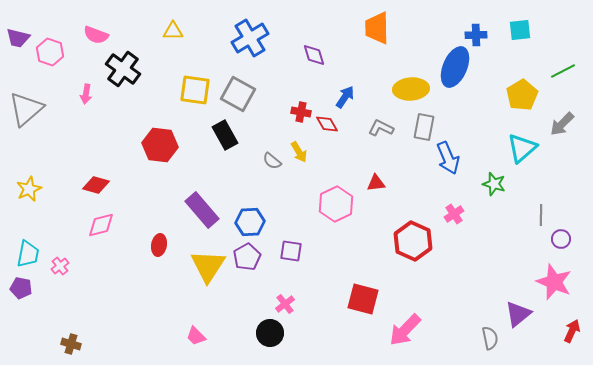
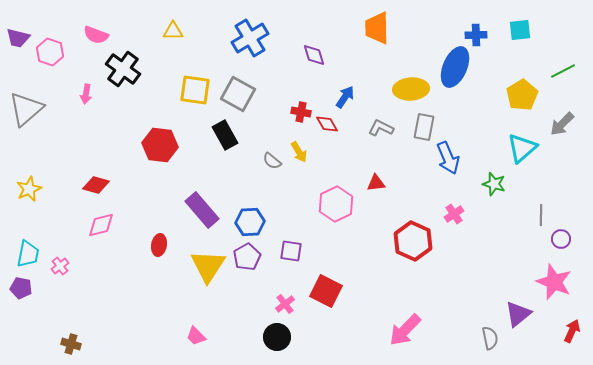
red square at (363, 299): moved 37 px left, 8 px up; rotated 12 degrees clockwise
black circle at (270, 333): moved 7 px right, 4 px down
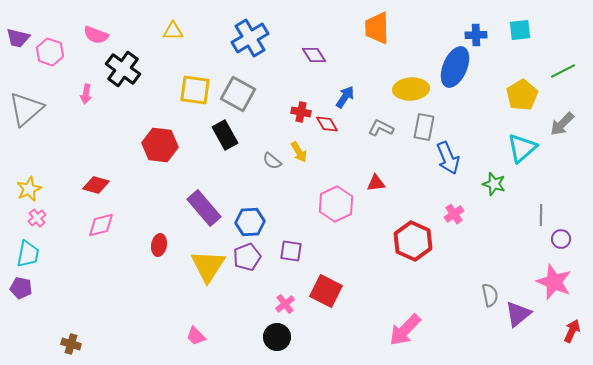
purple diamond at (314, 55): rotated 15 degrees counterclockwise
purple rectangle at (202, 210): moved 2 px right, 2 px up
purple pentagon at (247, 257): rotated 8 degrees clockwise
pink cross at (60, 266): moved 23 px left, 48 px up
gray semicircle at (490, 338): moved 43 px up
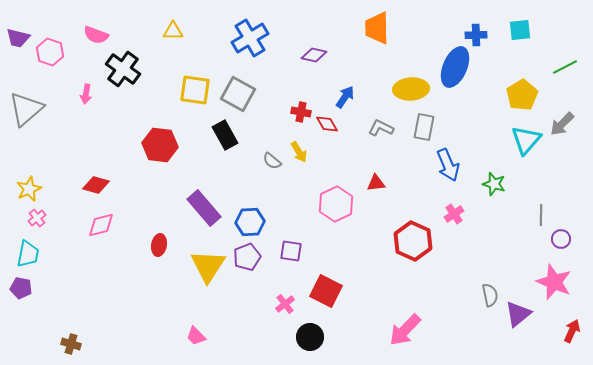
purple diamond at (314, 55): rotated 45 degrees counterclockwise
green line at (563, 71): moved 2 px right, 4 px up
cyan triangle at (522, 148): moved 4 px right, 8 px up; rotated 8 degrees counterclockwise
blue arrow at (448, 158): moved 7 px down
black circle at (277, 337): moved 33 px right
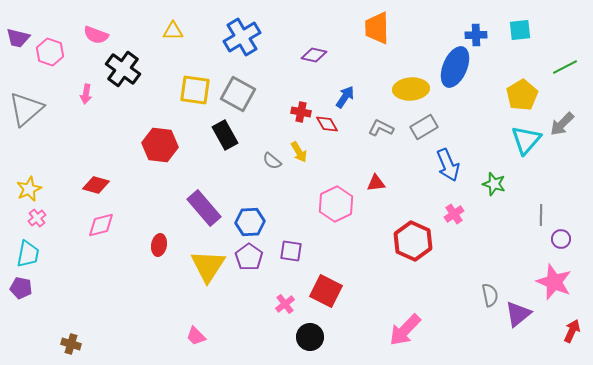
blue cross at (250, 38): moved 8 px left, 1 px up
gray rectangle at (424, 127): rotated 48 degrees clockwise
purple pentagon at (247, 257): moved 2 px right; rotated 16 degrees counterclockwise
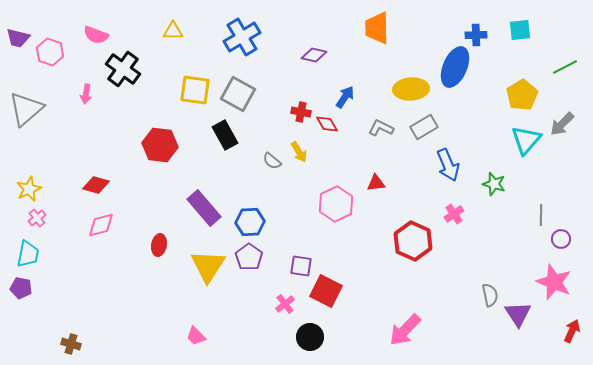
purple square at (291, 251): moved 10 px right, 15 px down
purple triangle at (518, 314): rotated 24 degrees counterclockwise
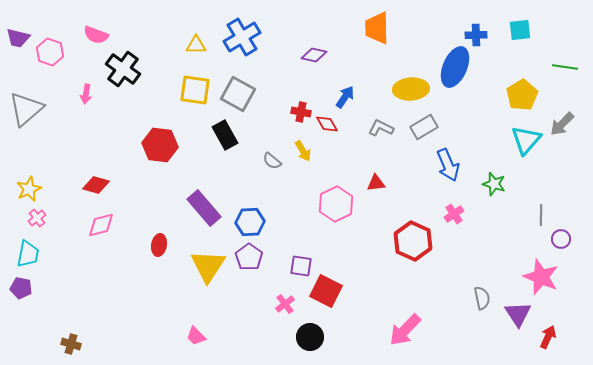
yellow triangle at (173, 31): moved 23 px right, 14 px down
green line at (565, 67): rotated 35 degrees clockwise
yellow arrow at (299, 152): moved 4 px right, 1 px up
pink star at (554, 282): moved 13 px left, 5 px up
gray semicircle at (490, 295): moved 8 px left, 3 px down
red arrow at (572, 331): moved 24 px left, 6 px down
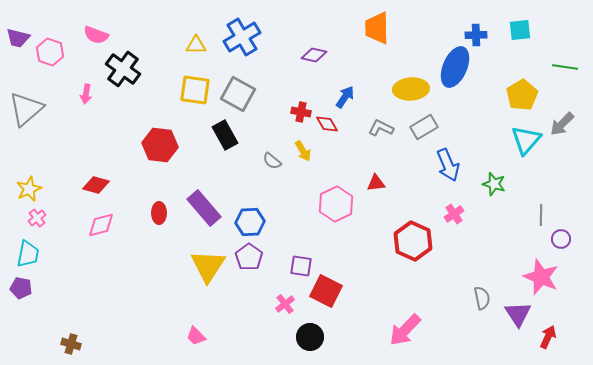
red ellipse at (159, 245): moved 32 px up; rotated 10 degrees counterclockwise
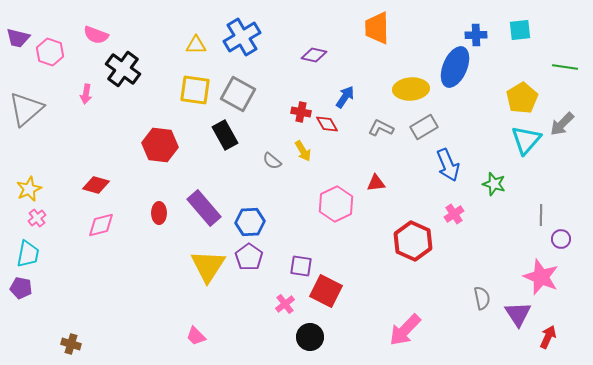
yellow pentagon at (522, 95): moved 3 px down
